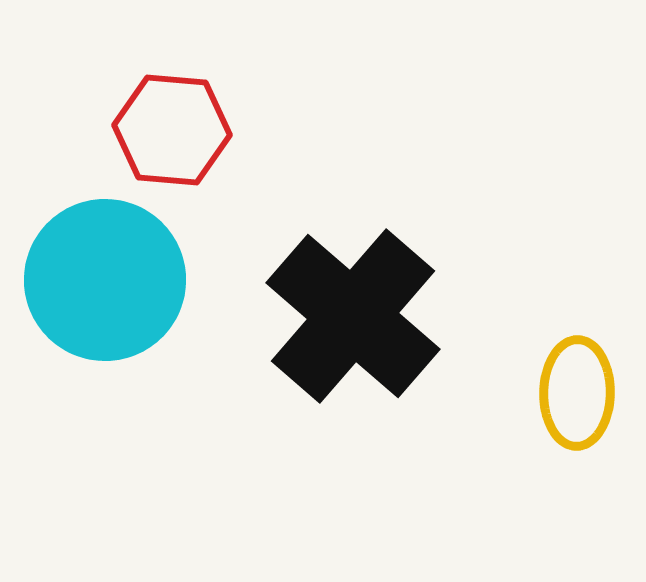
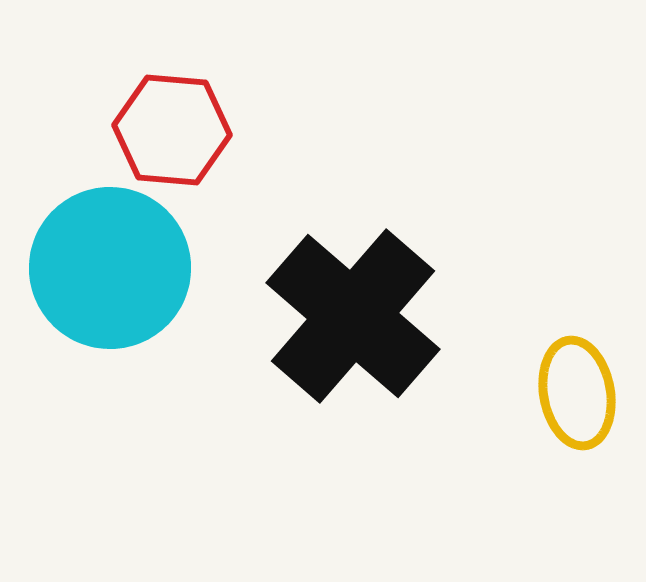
cyan circle: moved 5 px right, 12 px up
yellow ellipse: rotated 11 degrees counterclockwise
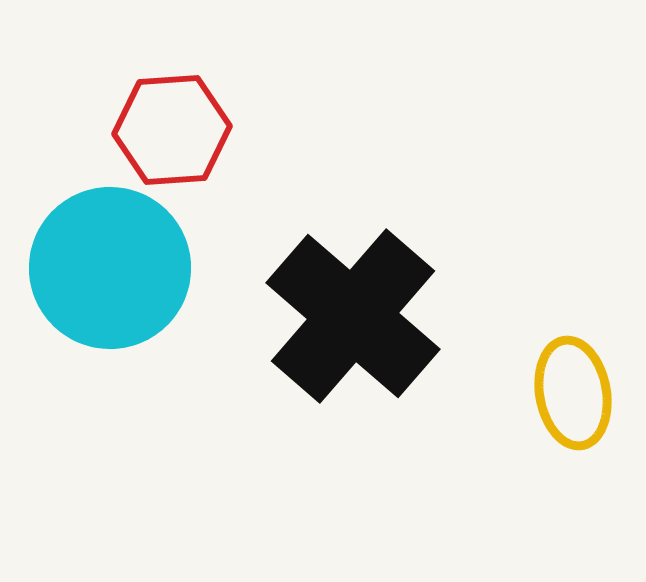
red hexagon: rotated 9 degrees counterclockwise
yellow ellipse: moved 4 px left
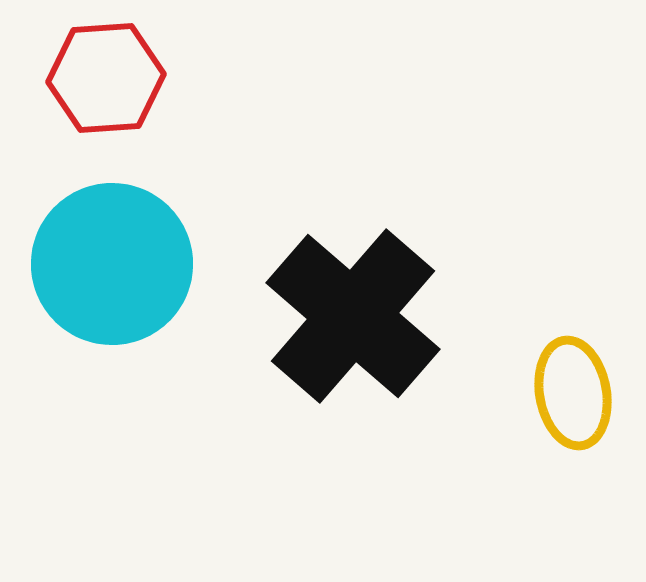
red hexagon: moved 66 px left, 52 px up
cyan circle: moved 2 px right, 4 px up
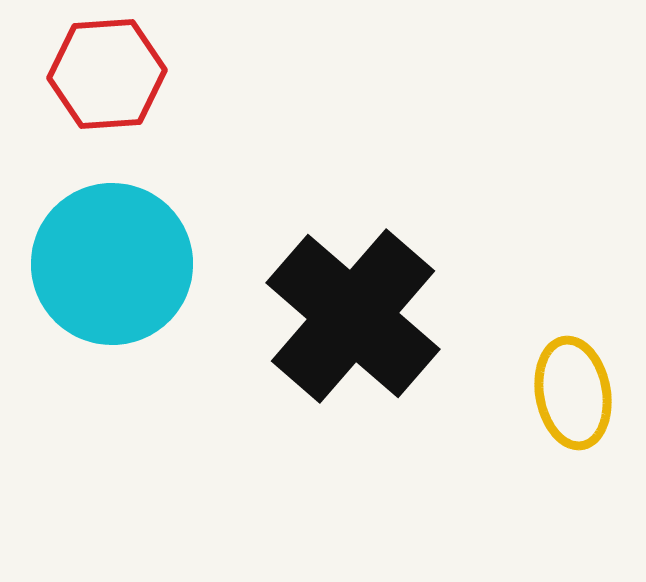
red hexagon: moved 1 px right, 4 px up
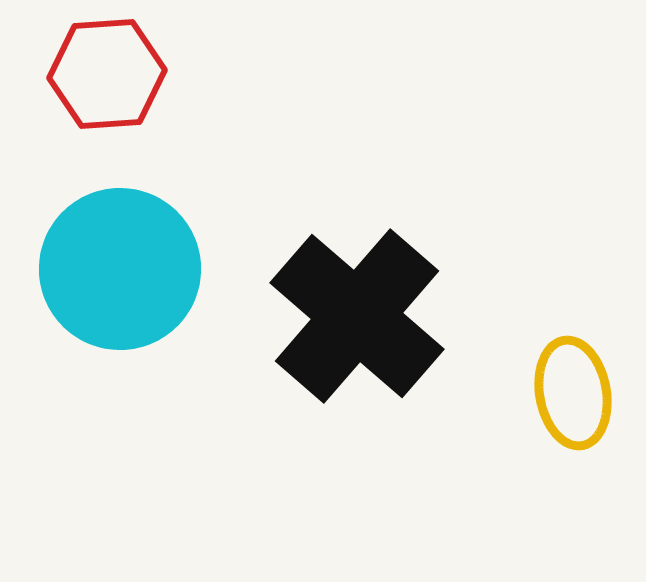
cyan circle: moved 8 px right, 5 px down
black cross: moved 4 px right
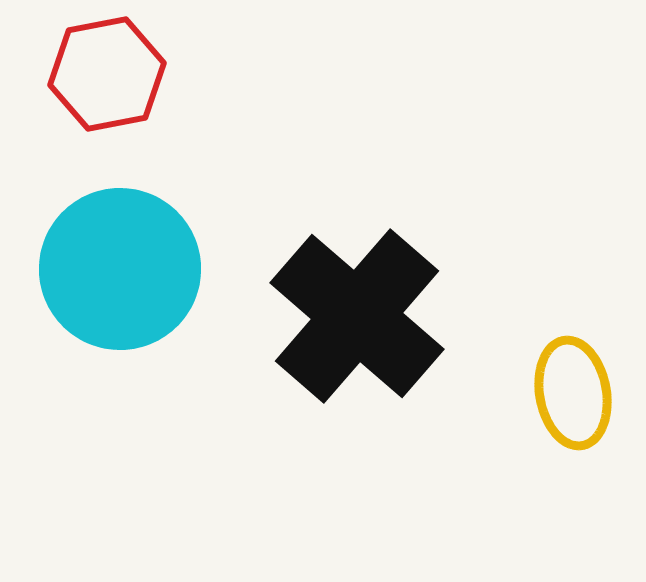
red hexagon: rotated 7 degrees counterclockwise
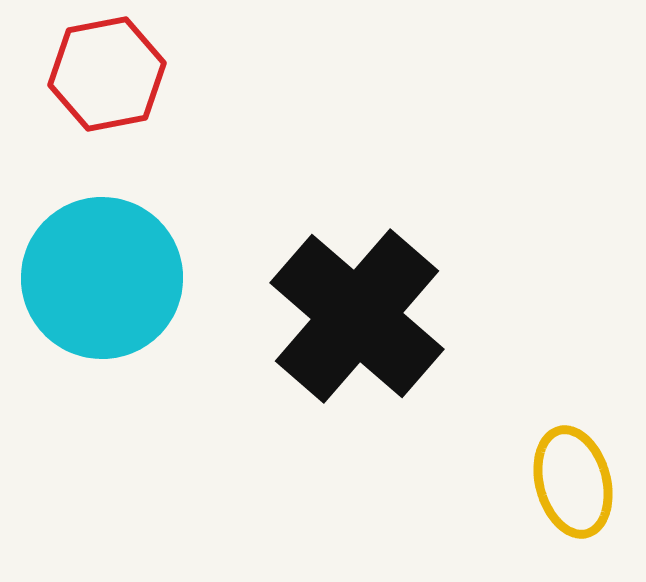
cyan circle: moved 18 px left, 9 px down
yellow ellipse: moved 89 px down; rotated 5 degrees counterclockwise
